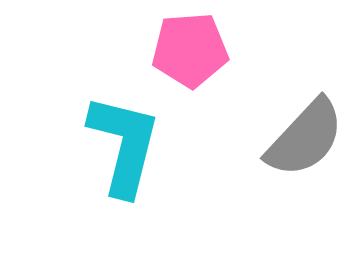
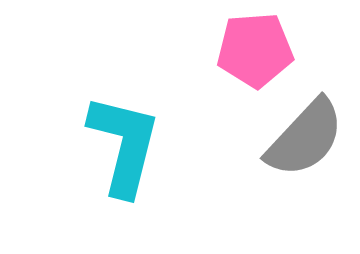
pink pentagon: moved 65 px right
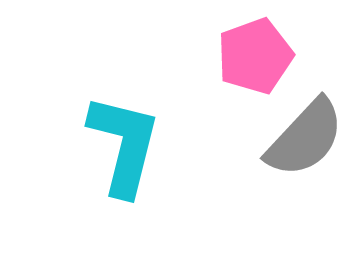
pink pentagon: moved 6 px down; rotated 16 degrees counterclockwise
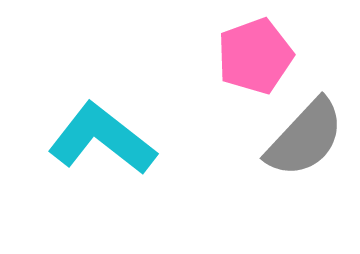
cyan L-shape: moved 22 px left, 6 px up; rotated 66 degrees counterclockwise
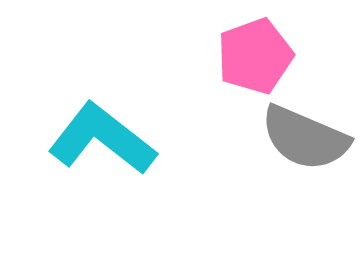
gray semicircle: rotated 70 degrees clockwise
